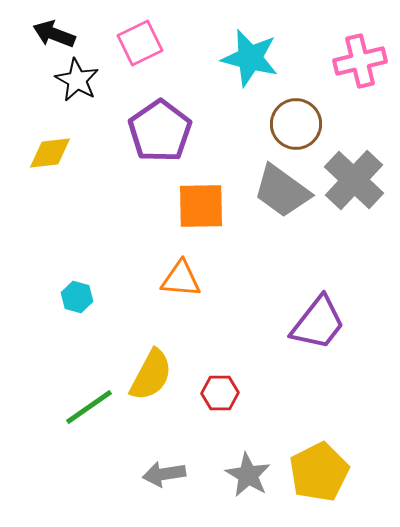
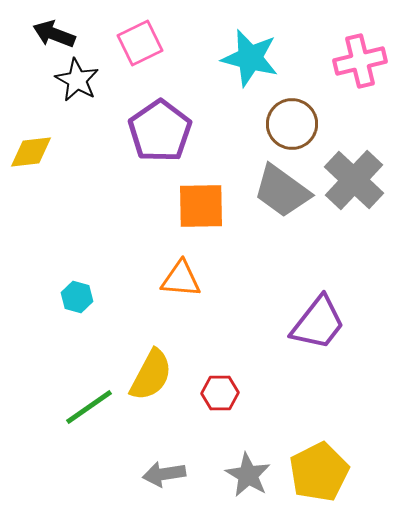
brown circle: moved 4 px left
yellow diamond: moved 19 px left, 1 px up
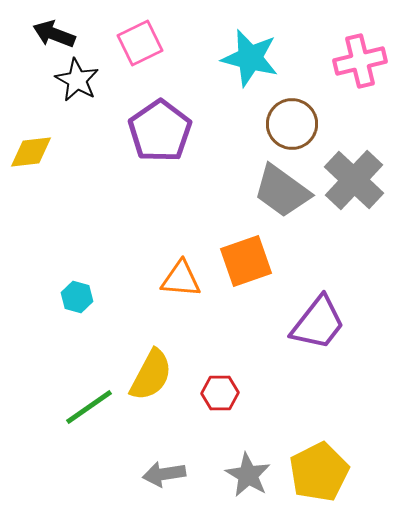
orange square: moved 45 px right, 55 px down; rotated 18 degrees counterclockwise
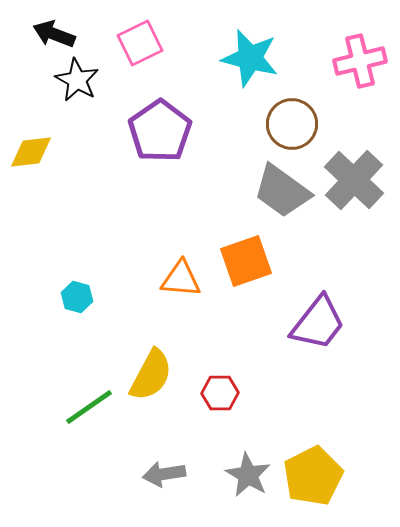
yellow pentagon: moved 6 px left, 4 px down
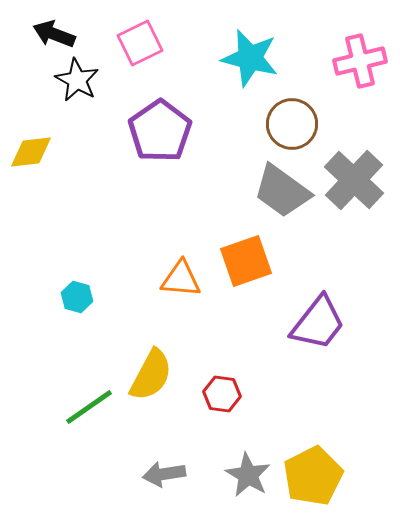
red hexagon: moved 2 px right, 1 px down; rotated 9 degrees clockwise
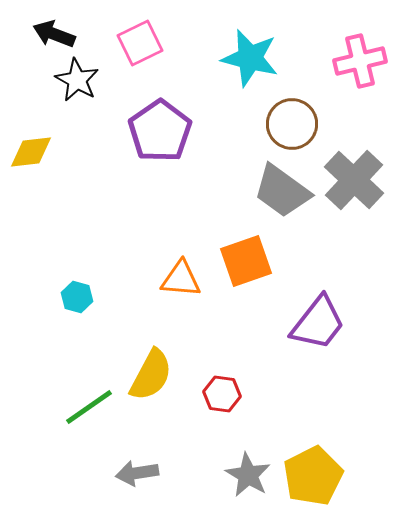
gray arrow: moved 27 px left, 1 px up
